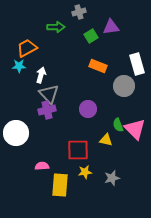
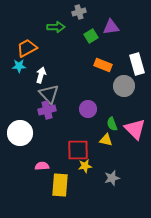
orange rectangle: moved 5 px right, 1 px up
green semicircle: moved 6 px left, 1 px up
white circle: moved 4 px right
yellow star: moved 6 px up
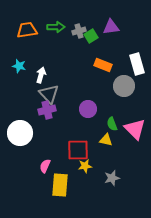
gray cross: moved 19 px down
orange trapezoid: moved 18 px up; rotated 20 degrees clockwise
cyan star: rotated 16 degrees clockwise
pink semicircle: moved 3 px right; rotated 64 degrees counterclockwise
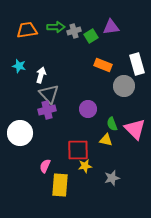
gray cross: moved 5 px left
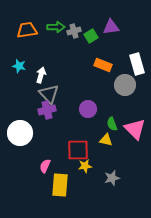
gray circle: moved 1 px right, 1 px up
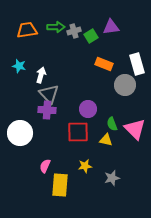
orange rectangle: moved 1 px right, 1 px up
purple cross: rotated 18 degrees clockwise
red square: moved 18 px up
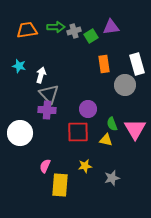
orange rectangle: rotated 60 degrees clockwise
pink triangle: rotated 15 degrees clockwise
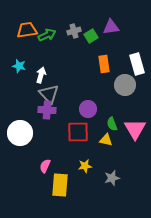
green arrow: moved 9 px left, 8 px down; rotated 24 degrees counterclockwise
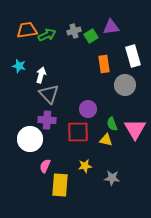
white rectangle: moved 4 px left, 8 px up
purple cross: moved 10 px down
white circle: moved 10 px right, 6 px down
gray star: rotated 21 degrees clockwise
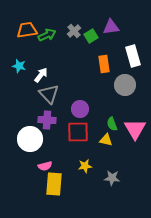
gray cross: rotated 24 degrees counterclockwise
white arrow: rotated 21 degrees clockwise
purple circle: moved 8 px left
pink semicircle: rotated 128 degrees counterclockwise
yellow rectangle: moved 6 px left, 1 px up
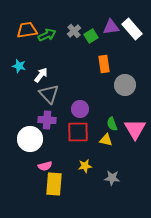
white rectangle: moved 1 px left, 27 px up; rotated 25 degrees counterclockwise
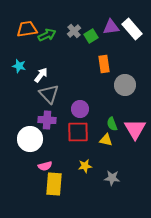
orange trapezoid: moved 1 px up
